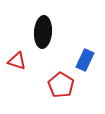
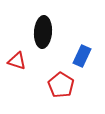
blue rectangle: moved 3 px left, 4 px up
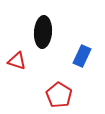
red pentagon: moved 2 px left, 10 px down
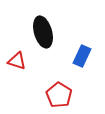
black ellipse: rotated 20 degrees counterclockwise
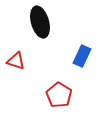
black ellipse: moved 3 px left, 10 px up
red triangle: moved 1 px left
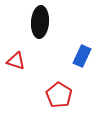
black ellipse: rotated 20 degrees clockwise
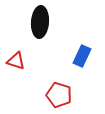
red pentagon: rotated 15 degrees counterclockwise
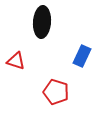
black ellipse: moved 2 px right
red pentagon: moved 3 px left, 3 px up
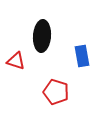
black ellipse: moved 14 px down
blue rectangle: rotated 35 degrees counterclockwise
